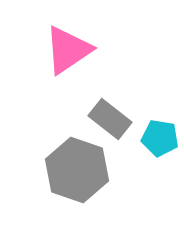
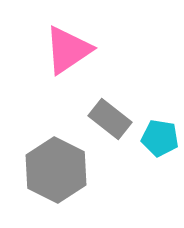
gray hexagon: moved 21 px left; rotated 8 degrees clockwise
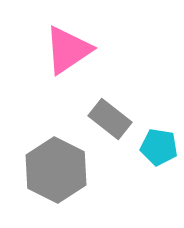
cyan pentagon: moved 1 px left, 9 px down
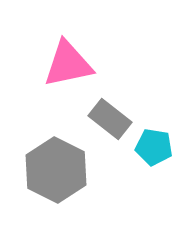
pink triangle: moved 14 px down; rotated 22 degrees clockwise
cyan pentagon: moved 5 px left
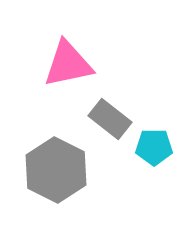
cyan pentagon: rotated 9 degrees counterclockwise
